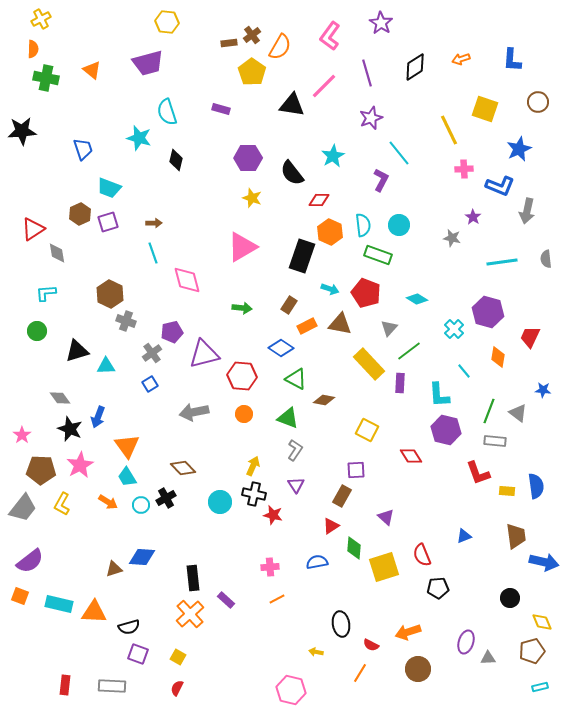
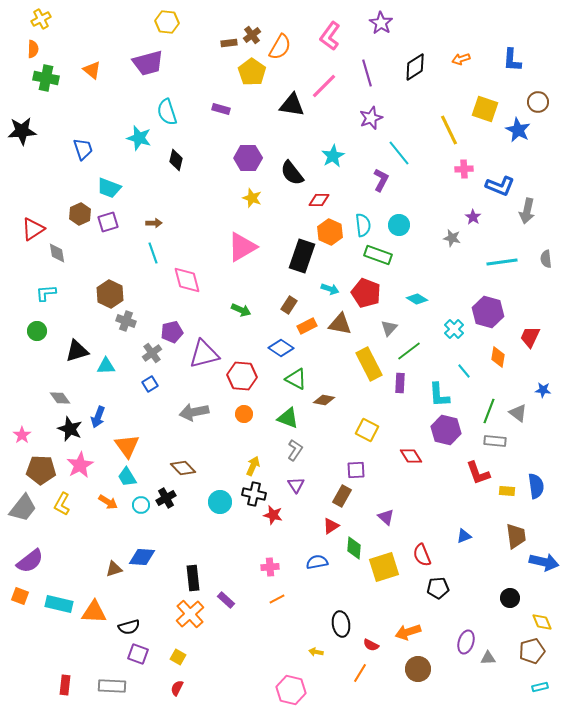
blue star at (519, 149): moved 1 px left, 19 px up; rotated 20 degrees counterclockwise
green arrow at (242, 308): moved 1 px left, 2 px down; rotated 18 degrees clockwise
yellow rectangle at (369, 364): rotated 16 degrees clockwise
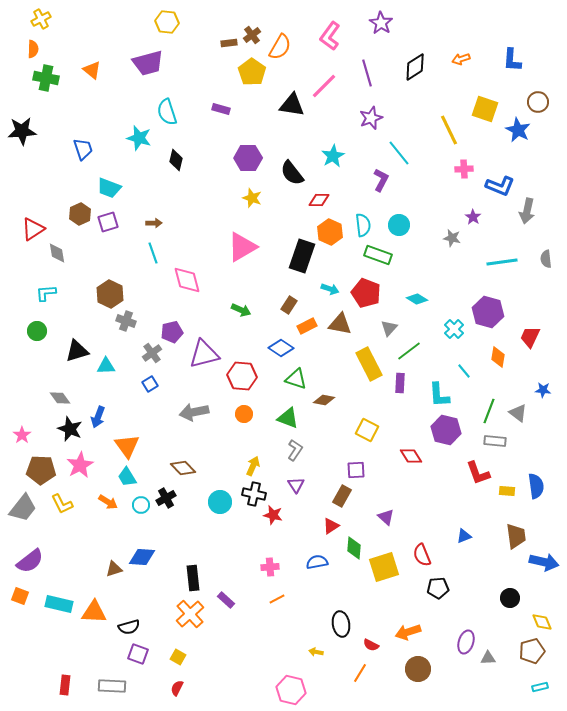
green triangle at (296, 379): rotated 10 degrees counterclockwise
yellow L-shape at (62, 504): rotated 55 degrees counterclockwise
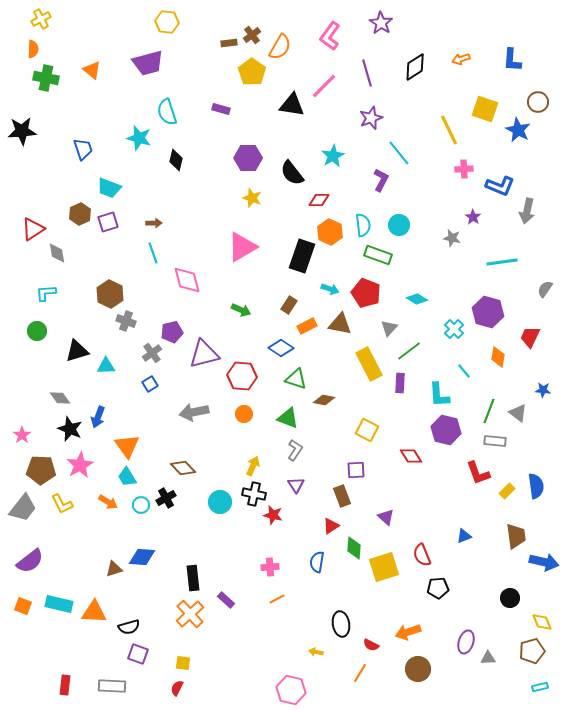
gray semicircle at (546, 259): moved 1 px left, 30 px down; rotated 42 degrees clockwise
yellow rectangle at (507, 491): rotated 49 degrees counterclockwise
brown rectangle at (342, 496): rotated 50 degrees counterclockwise
blue semicircle at (317, 562): rotated 70 degrees counterclockwise
orange square at (20, 596): moved 3 px right, 10 px down
yellow square at (178, 657): moved 5 px right, 6 px down; rotated 21 degrees counterclockwise
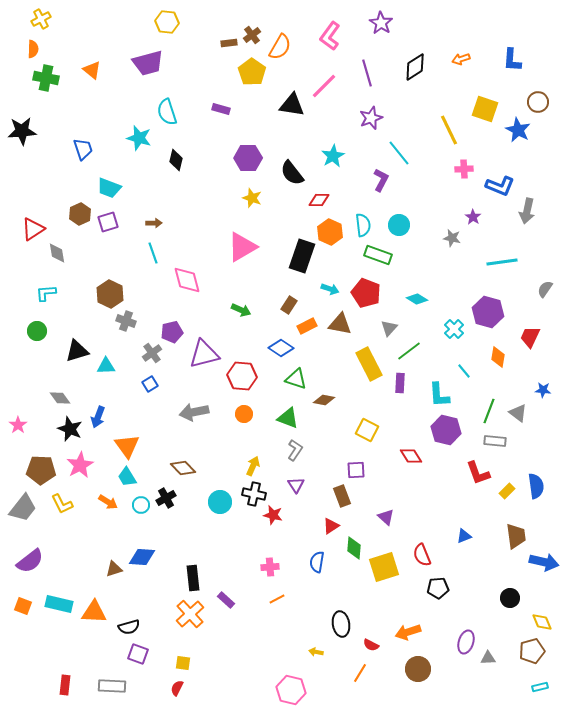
pink star at (22, 435): moved 4 px left, 10 px up
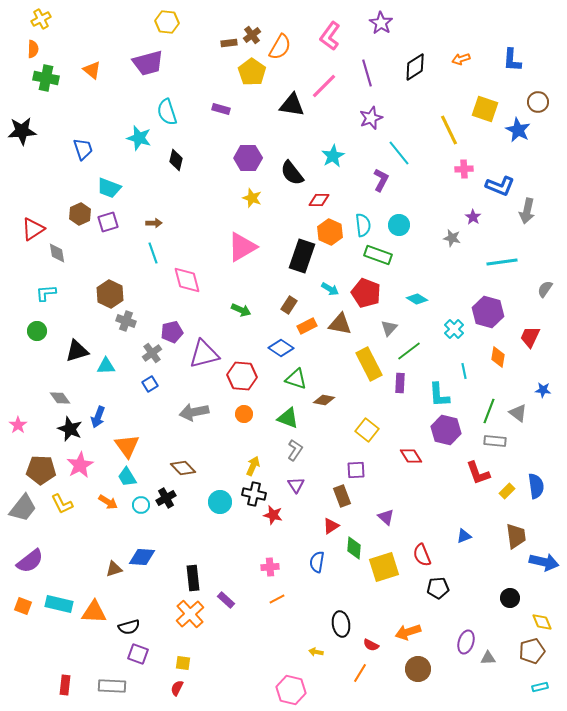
cyan arrow at (330, 289): rotated 12 degrees clockwise
cyan line at (464, 371): rotated 28 degrees clockwise
yellow square at (367, 430): rotated 10 degrees clockwise
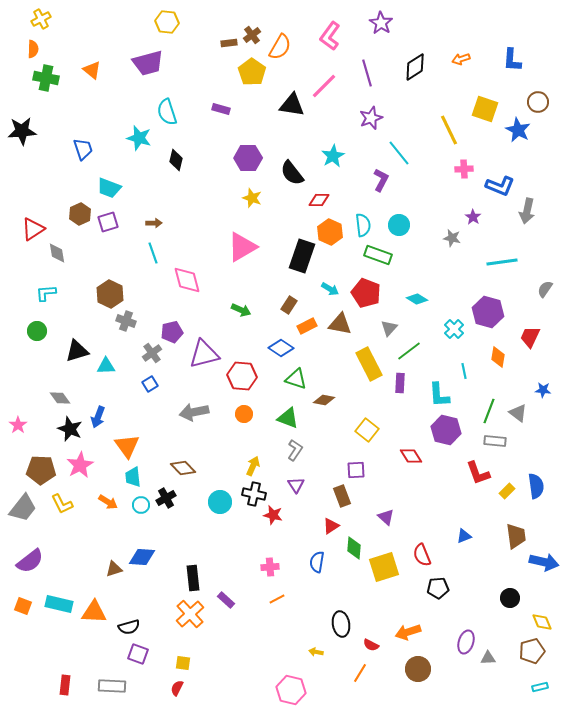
cyan trapezoid at (127, 477): moved 6 px right; rotated 25 degrees clockwise
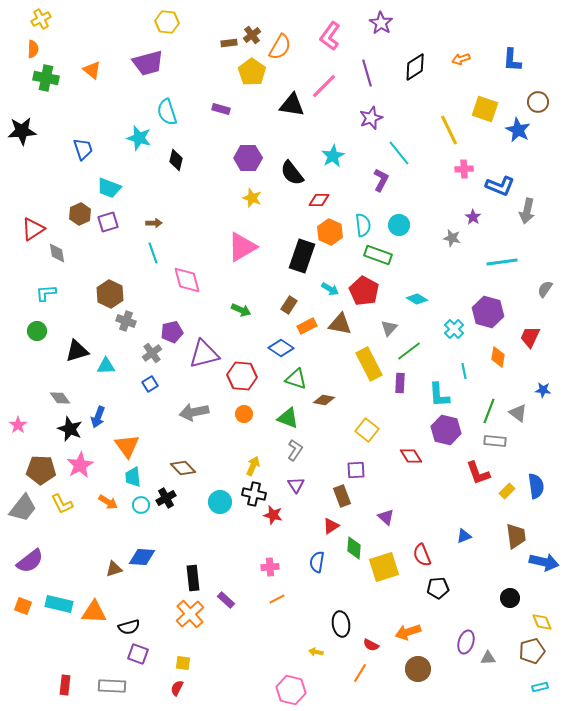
red pentagon at (366, 293): moved 2 px left, 2 px up; rotated 8 degrees clockwise
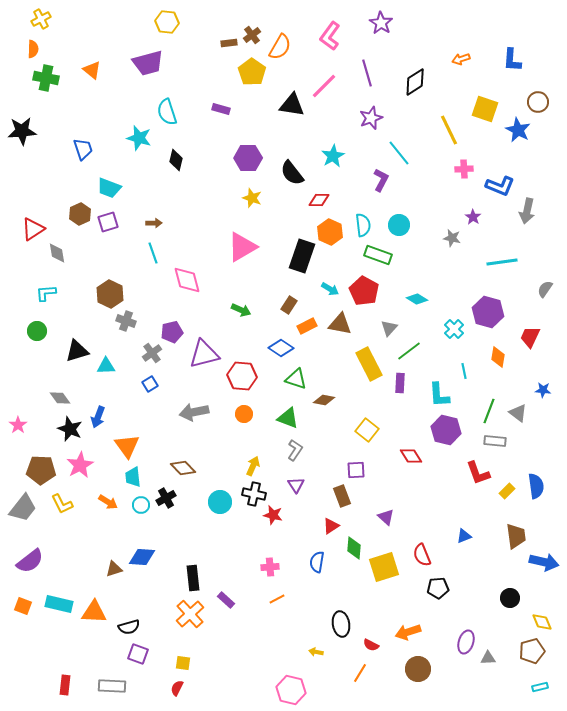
black diamond at (415, 67): moved 15 px down
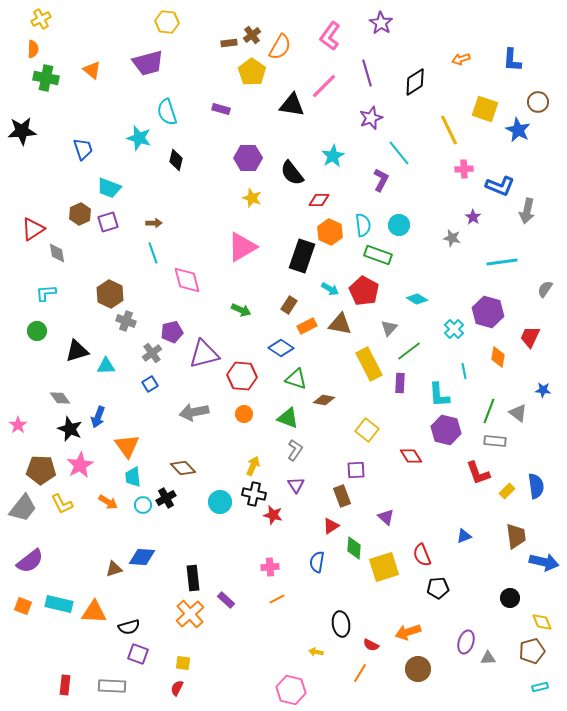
cyan circle at (141, 505): moved 2 px right
